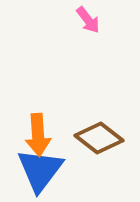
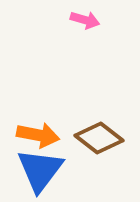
pink arrow: moved 3 px left; rotated 36 degrees counterclockwise
orange arrow: rotated 75 degrees counterclockwise
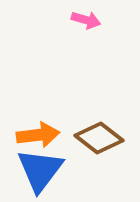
pink arrow: moved 1 px right
orange arrow: rotated 18 degrees counterclockwise
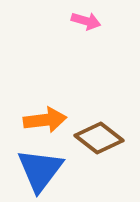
pink arrow: moved 1 px down
orange arrow: moved 7 px right, 15 px up
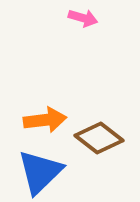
pink arrow: moved 3 px left, 3 px up
blue triangle: moved 2 px down; rotated 9 degrees clockwise
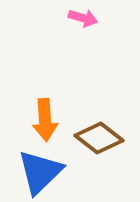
orange arrow: rotated 93 degrees clockwise
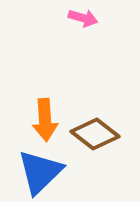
brown diamond: moved 4 px left, 4 px up
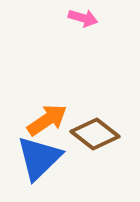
orange arrow: moved 2 px right; rotated 120 degrees counterclockwise
blue triangle: moved 1 px left, 14 px up
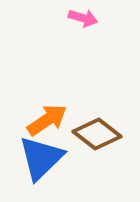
brown diamond: moved 2 px right
blue triangle: moved 2 px right
